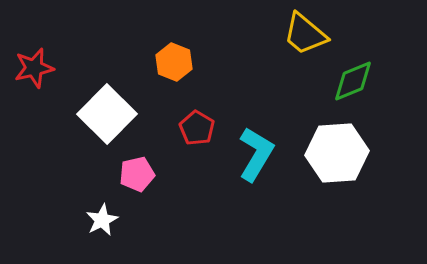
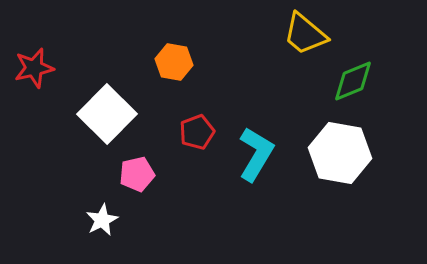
orange hexagon: rotated 12 degrees counterclockwise
red pentagon: moved 4 px down; rotated 20 degrees clockwise
white hexagon: moved 3 px right; rotated 14 degrees clockwise
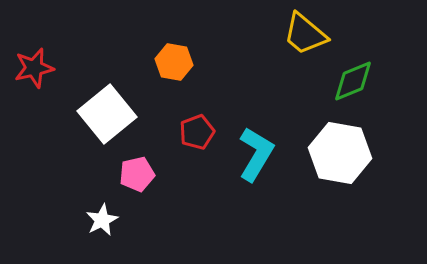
white square: rotated 6 degrees clockwise
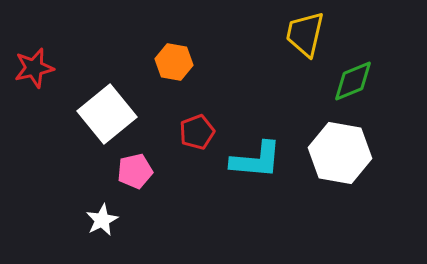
yellow trapezoid: rotated 63 degrees clockwise
cyan L-shape: moved 6 px down; rotated 64 degrees clockwise
pink pentagon: moved 2 px left, 3 px up
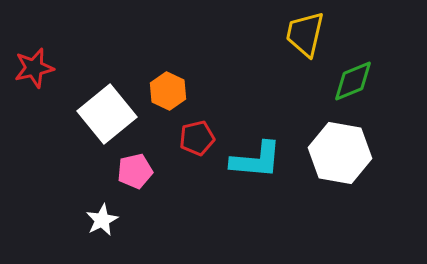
orange hexagon: moved 6 px left, 29 px down; rotated 15 degrees clockwise
red pentagon: moved 6 px down; rotated 8 degrees clockwise
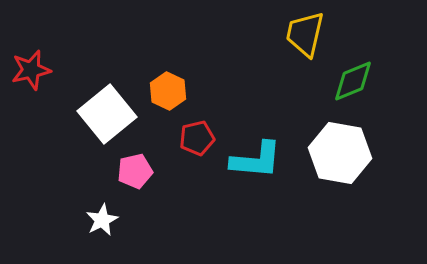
red star: moved 3 px left, 2 px down
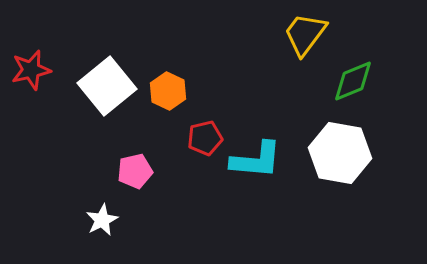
yellow trapezoid: rotated 24 degrees clockwise
white square: moved 28 px up
red pentagon: moved 8 px right
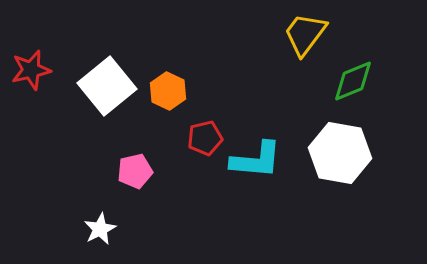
white star: moved 2 px left, 9 px down
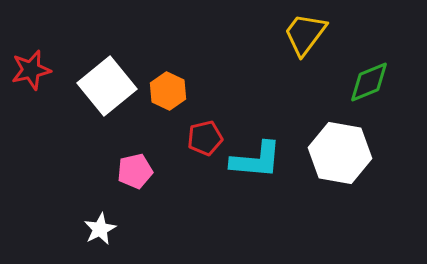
green diamond: moved 16 px right, 1 px down
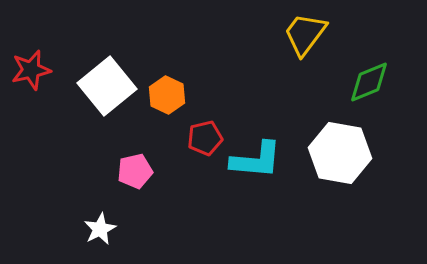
orange hexagon: moved 1 px left, 4 px down
